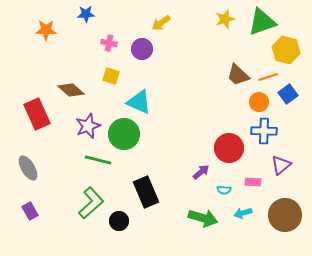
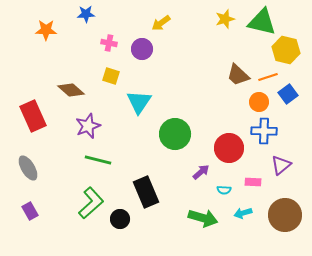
green triangle: rotated 32 degrees clockwise
cyan triangle: rotated 40 degrees clockwise
red rectangle: moved 4 px left, 2 px down
green circle: moved 51 px right
black circle: moved 1 px right, 2 px up
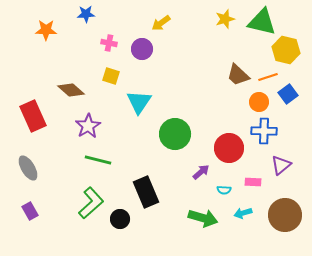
purple star: rotated 10 degrees counterclockwise
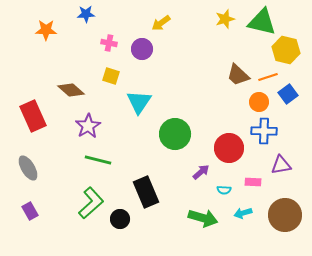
purple triangle: rotated 30 degrees clockwise
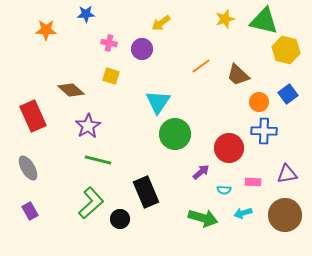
green triangle: moved 2 px right, 1 px up
orange line: moved 67 px left, 11 px up; rotated 18 degrees counterclockwise
cyan triangle: moved 19 px right
purple triangle: moved 6 px right, 9 px down
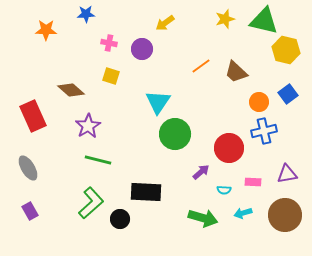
yellow arrow: moved 4 px right
brown trapezoid: moved 2 px left, 3 px up
blue cross: rotated 15 degrees counterclockwise
black rectangle: rotated 64 degrees counterclockwise
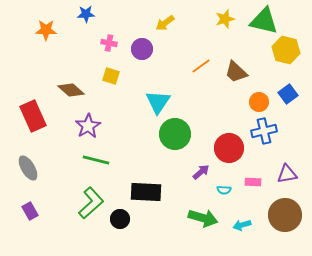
green line: moved 2 px left
cyan arrow: moved 1 px left, 12 px down
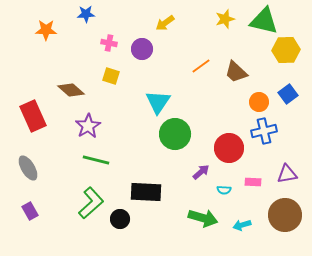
yellow hexagon: rotated 16 degrees counterclockwise
